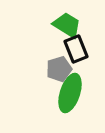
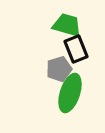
green trapezoid: rotated 16 degrees counterclockwise
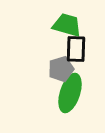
black rectangle: rotated 24 degrees clockwise
gray pentagon: moved 2 px right
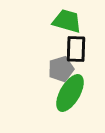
green trapezoid: moved 4 px up
green ellipse: rotated 12 degrees clockwise
